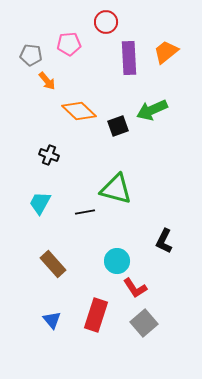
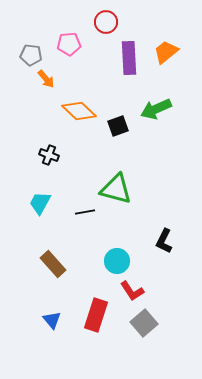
orange arrow: moved 1 px left, 2 px up
green arrow: moved 4 px right, 1 px up
red L-shape: moved 3 px left, 3 px down
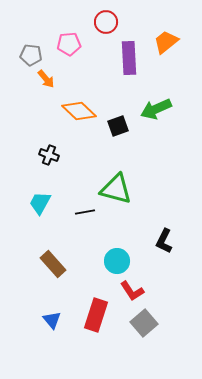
orange trapezoid: moved 10 px up
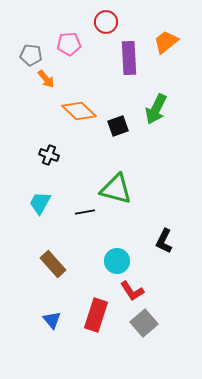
green arrow: rotated 40 degrees counterclockwise
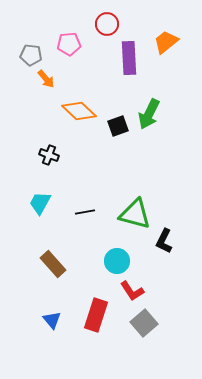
red circle: moved 1 px right, 2 px down
green arrow: moved 7 px left, 5 px down
green triangle: moved 19 px right, 25 px down
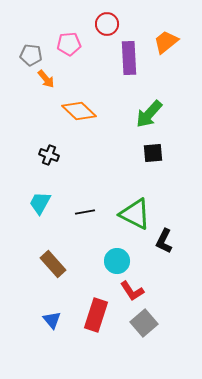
green arrow: rotated 16 degrees clockwise
black square: moved 35 px right, 27 px down; rotated 15 degrees clockwise
green triangle: rotated 12 degrees clockwise
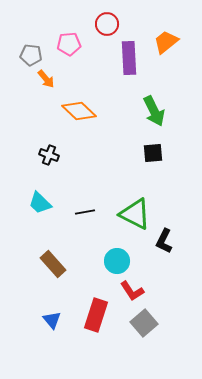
green arrow: moved 5 px right, 3 px up; rotated 68 degrees counterclockwise
cyan trapezoid: rotated 75 degrees counterclockwise
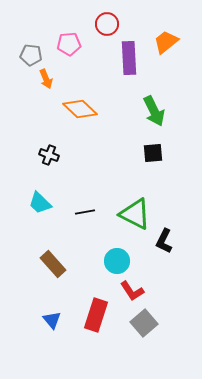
orange arrow: rotated 18 degrees clockwise
orange diamond: moved 1 px right, 2 px up
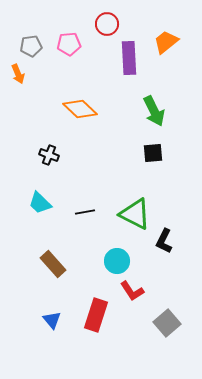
gray pentagon: moved 9 px up; rotated 15 degrees counterclockwise
orange arrow: moved 28 px left, 5 px up
gray square: moved 23 px right
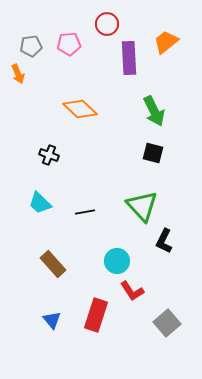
black square: rotated 20 degrees clockwise
green triangle: moved 7 px right, 8 px up; rotated 20 degrees clockwise
